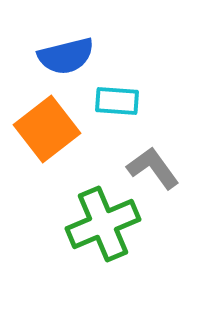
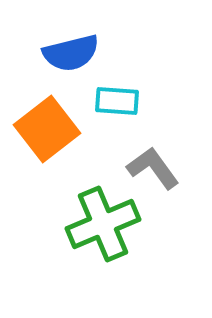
blue semicircle: moved 5 px right, 3 px up
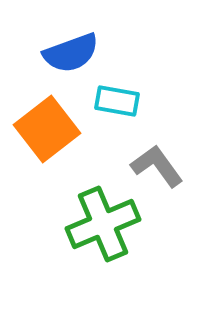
blue semicircle: rotated 6 degrees counterclockwise
cyan rectangle: rotated 6 degrees clockwise
gray L-shape: moved 4 px right, 2 px up
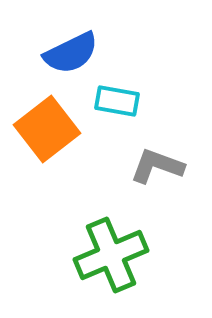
blue semicircle: rotated 6 degrees counterclockwise
gray L-shape: rotated 34 degrees counterclockwise
green cross: moved 8 px right, 31 px down
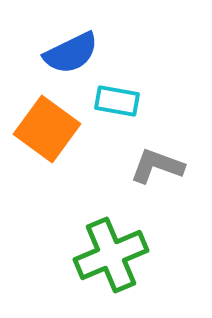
orange square: rotated 16 degrees counterclockwise
